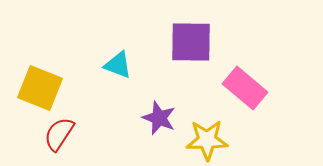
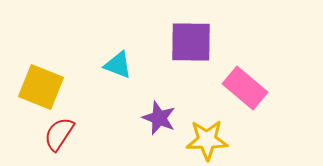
yellow square: moved 1 px right, 1 px up
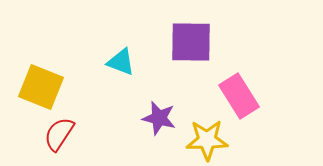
cyan triangle: moved 3 px right, 3 px up
pink rectangle: moved 6 px left, 8 px down; rotated 18 degrees clockwise
purple star: rotated 8 degrees counterclockwise
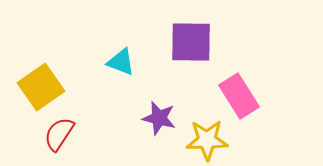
yellow square: rotated 33 degrees clockwise
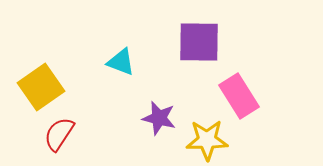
purple square: moved 8 px right
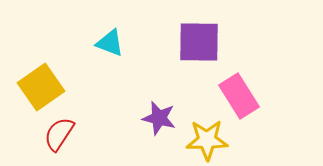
cyan triangle: moved 11 px left, 19 px up
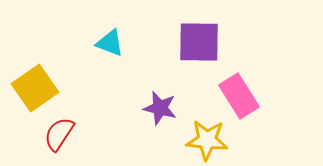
yellow square: moved 6 px left, 1 px down
purple star: moved 1 px right, 10 px up
yellow star: rotated 6 degrees clockwise
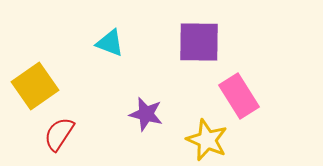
yellow square: moved 2 px up
purple star: moved 14 px left, 6 px down
yellow star: rotated 18 degrees clockwise
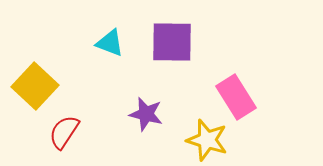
purple square: moved 27 px left
yellow square: rotated 12 degrees counterclockwise
pink rectangle: moved 3 px left, 1 px down
red semicircle: moved 5 px right, 2 px up
yellow star: rotated 6 degrees counterclockwise
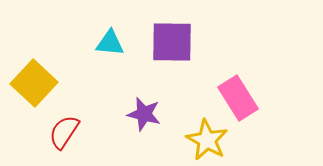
cyan triangle: rotated 16 degrees counterclockwise
yellow square: moved 1 px left, 3 px up
pink rectangle: moved 2 px right, 1 px down
purple star: moved 2 px left
yellow star: rotated 12 degrees clockwise
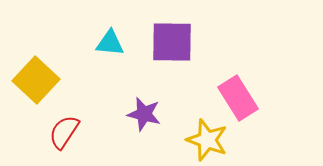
yellow square: moved 2 px right, 3 px up
yellow star: rotated 9 degrees counterclockwise
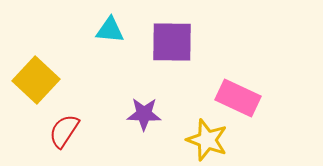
cyan triangle: moved 13 px up
pink rectangle: rotated 33 degrees counterclockwise
purple star: rotated 12 degrees counterclockwise
red semicircle: moved 1 px up
